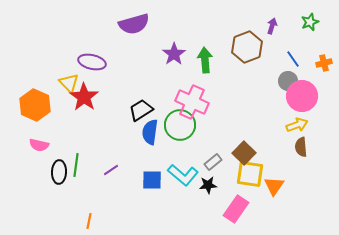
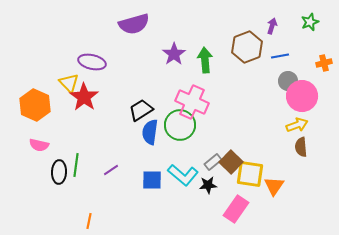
blue line: moved 13 px left, 3 px up; rotated 66 degrees counterclockwise
brown square: moved 13 px left, 9 px down
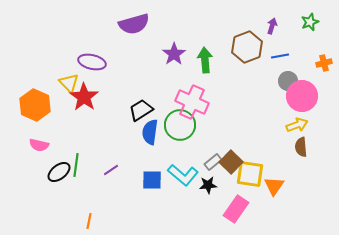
black ellipse: rotated 50 degrees clockwise
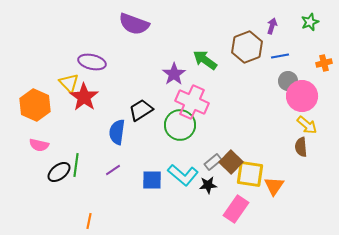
purple semicircle: rotated 36 degrees clockwise
purple star: moved 20 px down
green arrow: rotated 50 degrees counterclockwise
yellow arrow: moved 10 px right; rotated 60 degrees clockwise
blue semicircle: moved 33 px left
purple line: moved 2 px right
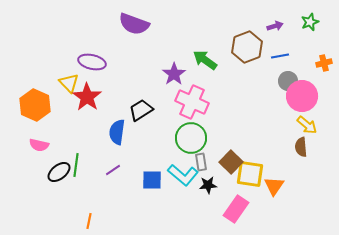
purple arrow: moved 3 px right; rotated 56 degrees clockwise
red star: moved 3 px right
green circle: moved 11 px right, 13 px down
gray rectangle: moved 12 px left; rotated 60 degrees counterclockwise
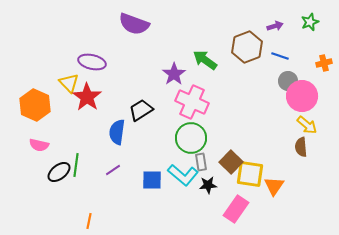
blue line: rotated 30 degrees clockwise
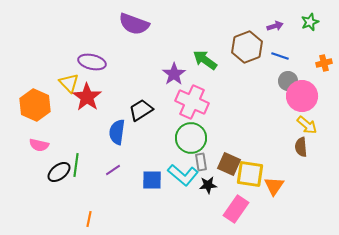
brown square: moved 2 px left, 2 px down; rotated 20 degrees counterclockwise
orange line: moved 2 px up
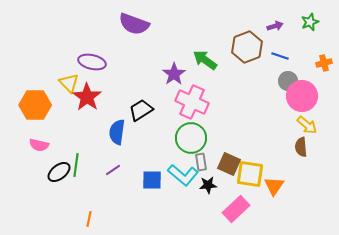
orange hexagon: rotated 24 degrees counterclockwise
pink rectangle: rotated 12 degrees clockwise
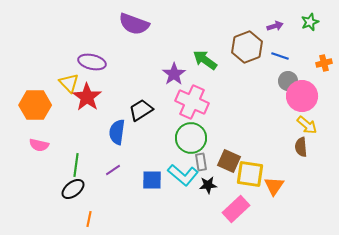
brown square: moved 3 px up
black ellipse: moved 14 px right, 17 px down
